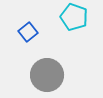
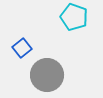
blue square: moved 6 px left, 16 px down
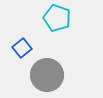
cyan pentagon: moved 17 px left, 1 px down
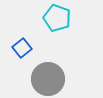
gray circle: moved 1 px right, 4 px down
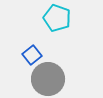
blue square: moved 10 px right, 7 px down
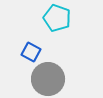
blue square: moved 1 px left, 3 px up; rotated 24 degrees counterclockwise
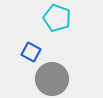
gray circle: moved 4 px right
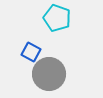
gray circle: moved 3 px left, 5 px up
